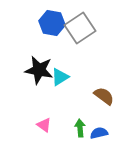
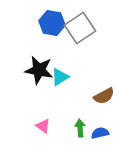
brown semicircle: rotated 115 degrees clockwise
pink triangle: moved 1 px left, 1 px down
blue semicircle: moved 1 px right
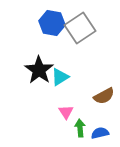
black star: rotated 24 degrees clockwise
pink triangle: moved 23 px right, 14 px up; rotated 21 degrees clockwise
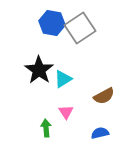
cyan triangle: moved 3 px right, 2 px down
green arrow: moved 34 px left
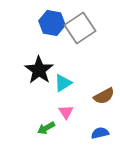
cyan triangle: moved 4 px down
green arrow: rotated 114 degrees counterclockwise
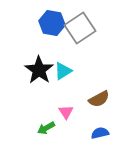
cyan triangle: moved 12 px up
brown semicircle: moved 5 px left, 3 px down
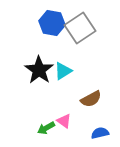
brown semicircle: moved 8 px left
pink triangle: moved 2 px left, 9 px down; rotated 21 degrees counterclockwise
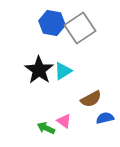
green arrow: rotated 54 degrees clockwise
blue semicircle: moved 5 px right, 15 px up
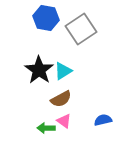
blue hexagon: moved 6 px left, 5 px up
gray square: moved 1 px right, 1 px down
brown semicircle: moved 30 px left
blue semicircle: moved 2 px left, 2 px down
green arrow: rotated 24 degrees counterclockwise
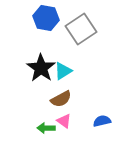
black star: moved 2 px right, 2 px up
blue semicircle: moved 1 px left, 1 px down
